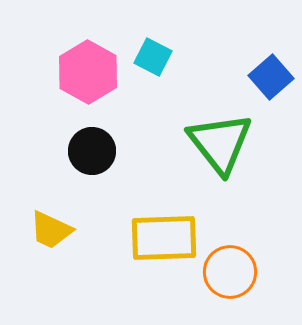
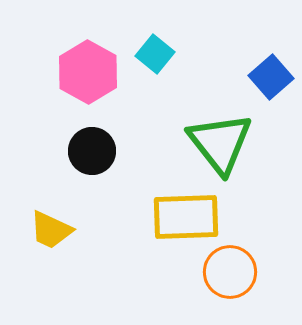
cyan square: moved 2 px right, 3 px up; rotated 12 degrees clockwise
yellow rectangle: moved 22 px right, 21 px up
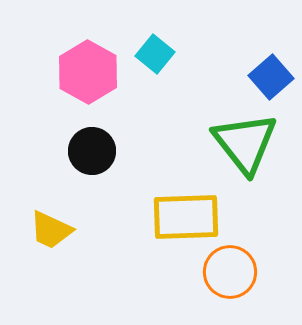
green triangle: moved 25 px right
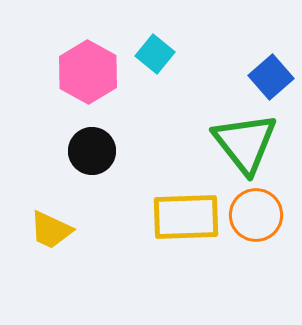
orange circle: moved 26 px right, 57 px up
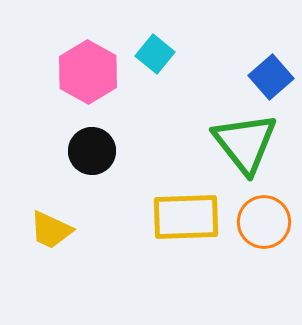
orange circle: moved 8 px right, 7 px down
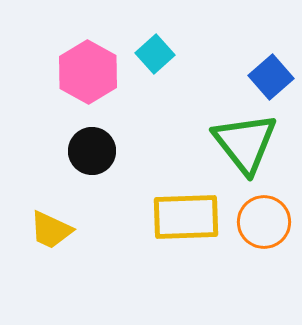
cyan square: rotated 9 degrees clockwise
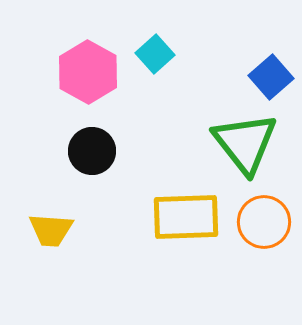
yellow trapezoid: rotated 21 degrees counterclockwise
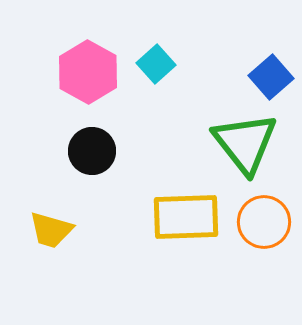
cyan square: moved 1 px right, 10 px down
yellow trapezoid: rotated 12 degrees clockwise
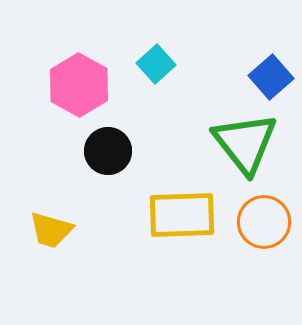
pink hexagon: moved 9 px left, 13 px down
black circle: moved 16 px right
yellow rectangle: moved 4 px left, 2 px up
